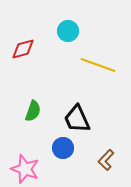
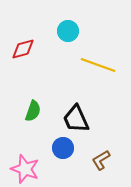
black trapezoid: moved 1 px left
brown L-shape: moved 5 px left; rotated 15 degrees clockwise
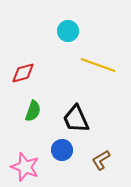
red diamond: moved 24 px down
blue circle: moved 1 px left, 2 px down
pink star: moved 2 px up
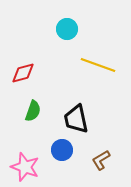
cyan circle: moved 1 px left, 2 px up
black trapezoid: rotated 12 degrees clockwise
